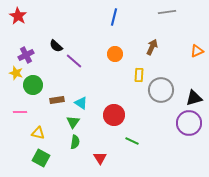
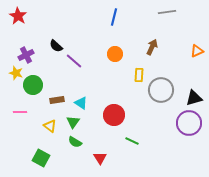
yellow triangle: moved 12 px right, 7 px up; rotated 24 degrees clockwise
green semicircle: rotated 112 degrees clockwise
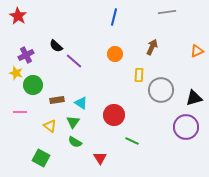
purple circle: moved 3 px left, 4 px down
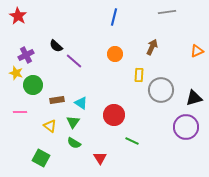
green semicircle: moved 1 px left, 1 px down
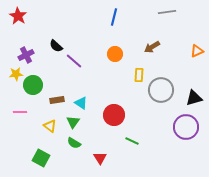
brown arrow: rotated 147 degrees counterclockwise
yellow star: moved 1 px down; rotated 24 degrees counterclockwise
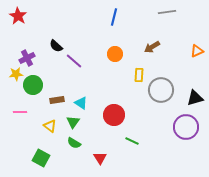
purple cross: moved 1 px right, 3 px down
black triangle: moved 1 px right
